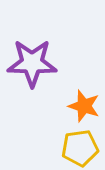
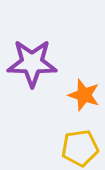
orange star: moved 11 px up
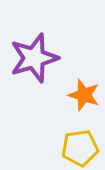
purple star: moved 2 px right, 5 px up; rotated 18 degrees counterclockwise
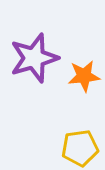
orange star: moved 19 px up; rotated 24 degrees counterclockwise
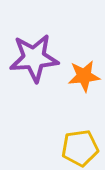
purple star: rotated 12 degrees clockwise
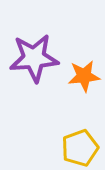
yellow pentagon: rotated 12 degrees counterclockwise
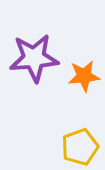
yellow pentagon: moved 1 px up
